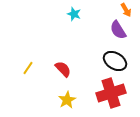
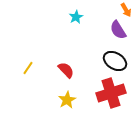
cyan star: moved 2 px right, 3 px down; rotated 24 degrees clockwise
red semicircle: moved 3 px right, 1 px down
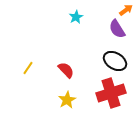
orange arrow: rotated 96 degrees counterclockwise
purple semicircle: moved 1 px left, 1 px up
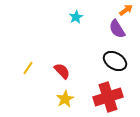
red semicircle: moved 4 px left, 1 px down
red cross: moved 3 px left, 4 px down
yellow star: moved 2 px left, 1 px up
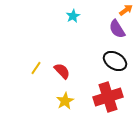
cyan star: moved 3 px left, 1 px up
yellow line: moved 8 px right
yellow star: moved 2 px down
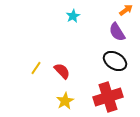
purple semicircle: moved 3 px down
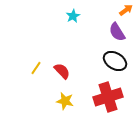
yellow star: rotated 30 degrees counterclockwise
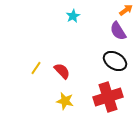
purple semicircle: moved 1 px right, 1 px up
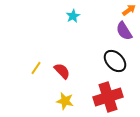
orange arrow: moved 3 px right
purple semicircle: moved 6 px right
black ellipse: rotated 15 degrees clockwise
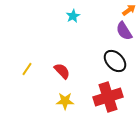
yellow line: moved 9 px left, 1 px down
yellow star: rotated 12 degrees counterclockwise
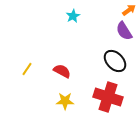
red semicircle: rotated 18 degrees counterclockwise
red cross: rotated 36 degrees clockwise
